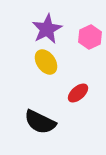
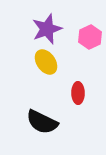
purple star: rotated 8 degrees clockwise
red ellipse: rotated 50 degrees counterclockwise
black semicircle: moved 2 px right
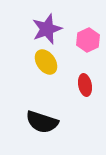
pink hexagon: moved 2 px left, 3 px down
red ellipse: moved 7 px right, 8 px up; rotated 10 degrees counterclockwise
black semicircle: rotated 8 degrees counterclockwise
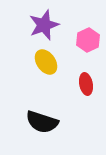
purple star: moved 3 px left, 4 px up
red ellipse: moved 1 px right, 1 px up
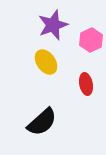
purple star: moved 9 px right
pink hexagon: moved 3 px right
black semicircle: rotated 60 degrees counterclockwise
